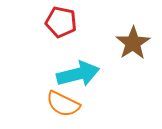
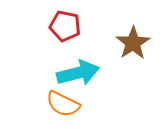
red pentagon: moved 4 px right, 4 px down
cyan arrow: moved 1 px up
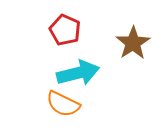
red pentagon: moved 4 px down; rotated 12 degrees clockwise
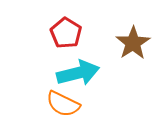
red pentagon: moved 1 px right, 3 px down; rotated 8 degrees clockwise
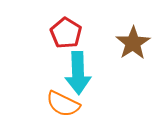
cyan arrow: rotated 102 degrees clockwise
